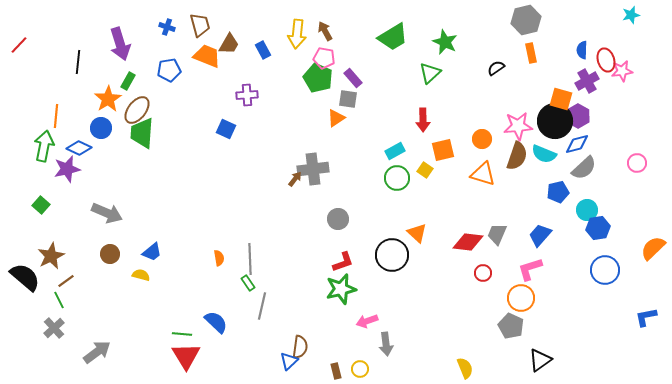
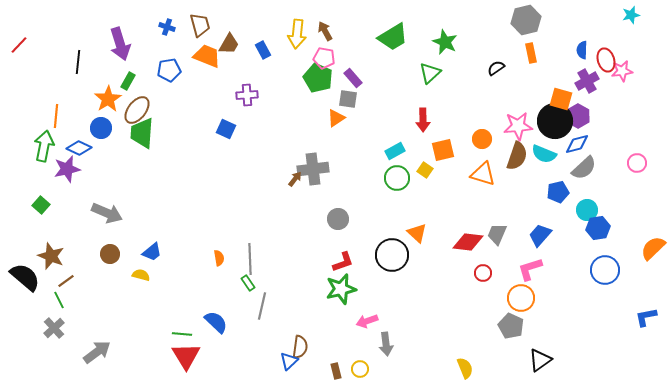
brown star at (51, 256): rotated 24 degrees counterclockwise
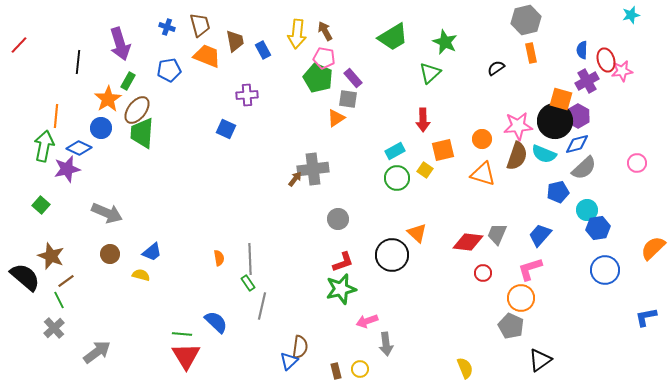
brown trapezoid at (229, 44): moved 6 px right, 3 px up; rotated 40 degrees counterclockwise
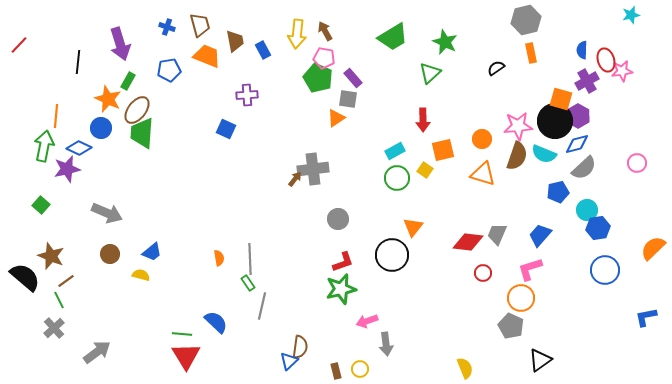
orange star at (108, 99): rotated 16 degrees counterclockwise
orange triangle at (417, 233): moved 4 px left, 6 px up; rotated 25 degrees clockwise
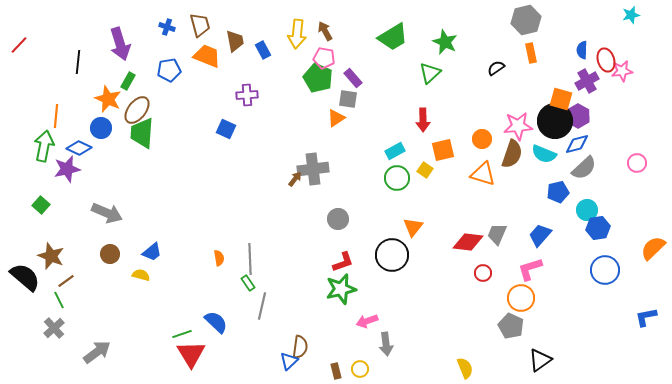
brown semicircle at (517, 156): moved 5 px left, 2 px up
green line at (182, 334): rotated 24 degrees counterclockwise
red triangle at (186, 356): moved 5 px right, 2 px up
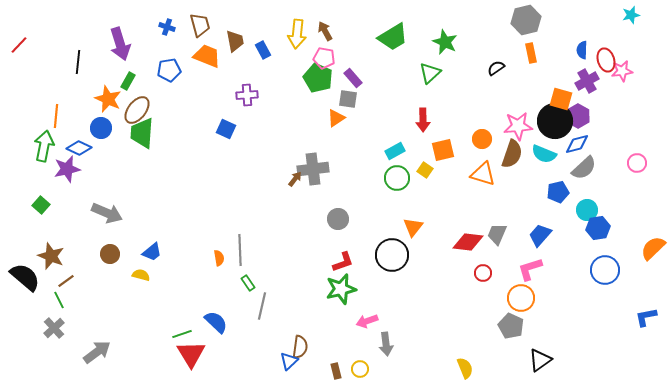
gray line at (250, 259): moved 10 px left, 9 px up
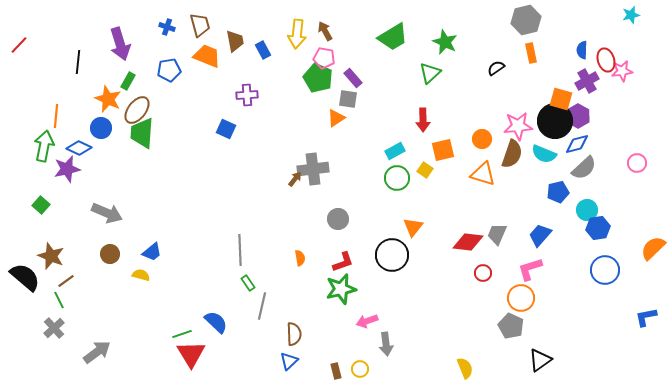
orange semicircle at (219, 258): moved 81 px right
brown semicircle at (300, 347): moved 6 px left, 13 px up; rotated 10 degrees counterclockwise
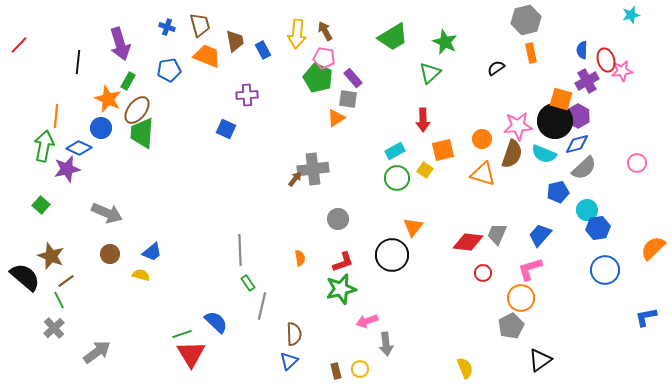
gray pentagon at (511, 326): rotated 20 degrees clockwise
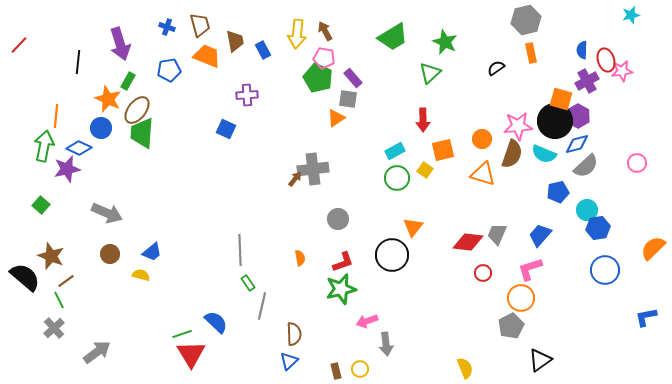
gray semicircle at (584, 168): moved 2 px right, 2 px up
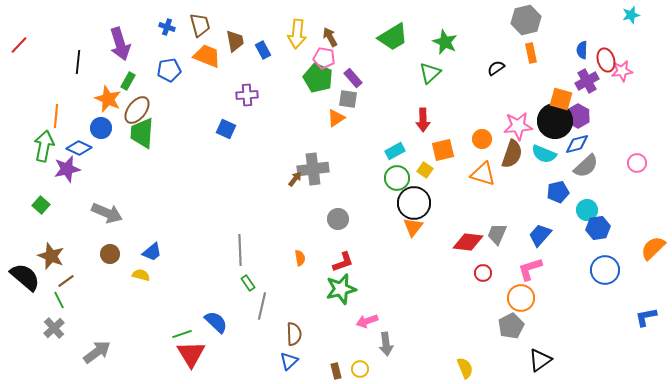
brown arrow at (325, 31): moved 5 px right, 6 px down
black circle at (392, 255): moved 22 px right, 52 px up
